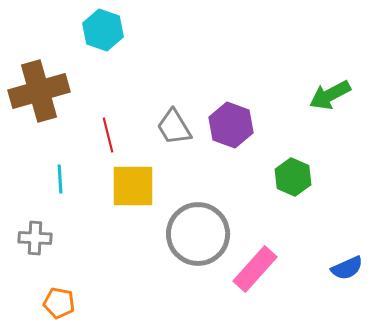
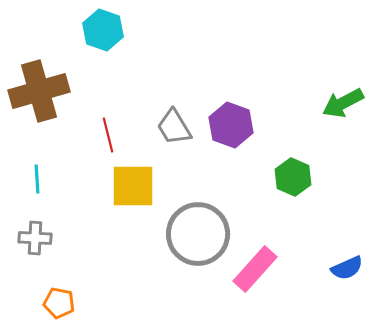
green arrow: moved 13 px right, 8 px down
cyan line: moved 23 px left
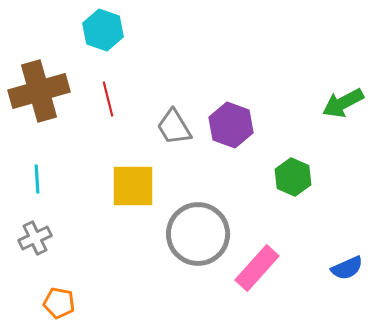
red line: moved 36 px up
gray cross: rotated 28 degrees counterclockwise
pink rectangle: moved 2 px right, 1 px up
